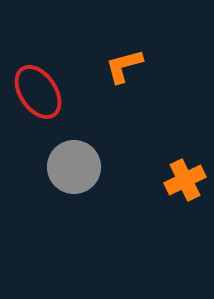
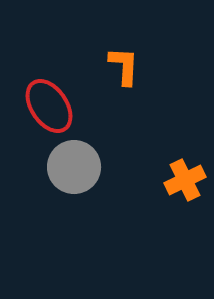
orange L-shape: rotated 108 degrees clockwise
red ellipse: moved 11 px right, 14 px down
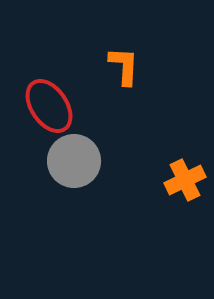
gray circle: moved 6 px up
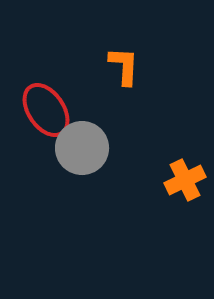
red ellipse: moved 3 px left, 4 px down
gray circle: moved 8 px right, 13 px up
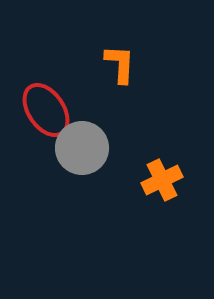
orange L-shape: moved 4 px left, 2 px up
orange cross: moved 23 px left
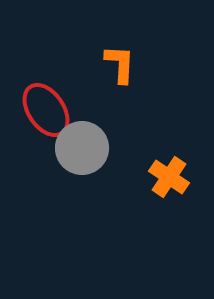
orange cross: moved 7 px right, 3 px up; rotated 30 degrees counterclockwise
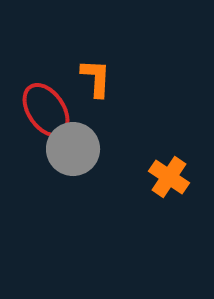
orange L-shape: moved 24 px left, 14 px down
gray circle: moved 9 px left, 1 px down
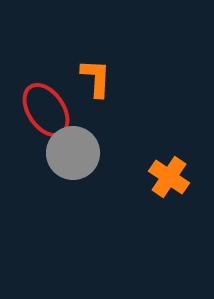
gray circle: moved 4 px down
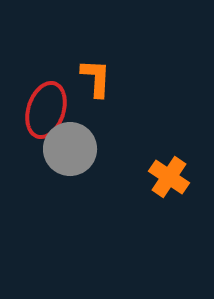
red ellipse: rotated 52 degrees clockwise
gray circle: moved 3 px left, 4 px up
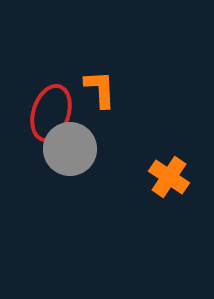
orange L-shape: moved 4 px right, 11 px down; rotated 6 degrees counterclockwise
red ellipse: moved 5 px right, 3 px down
